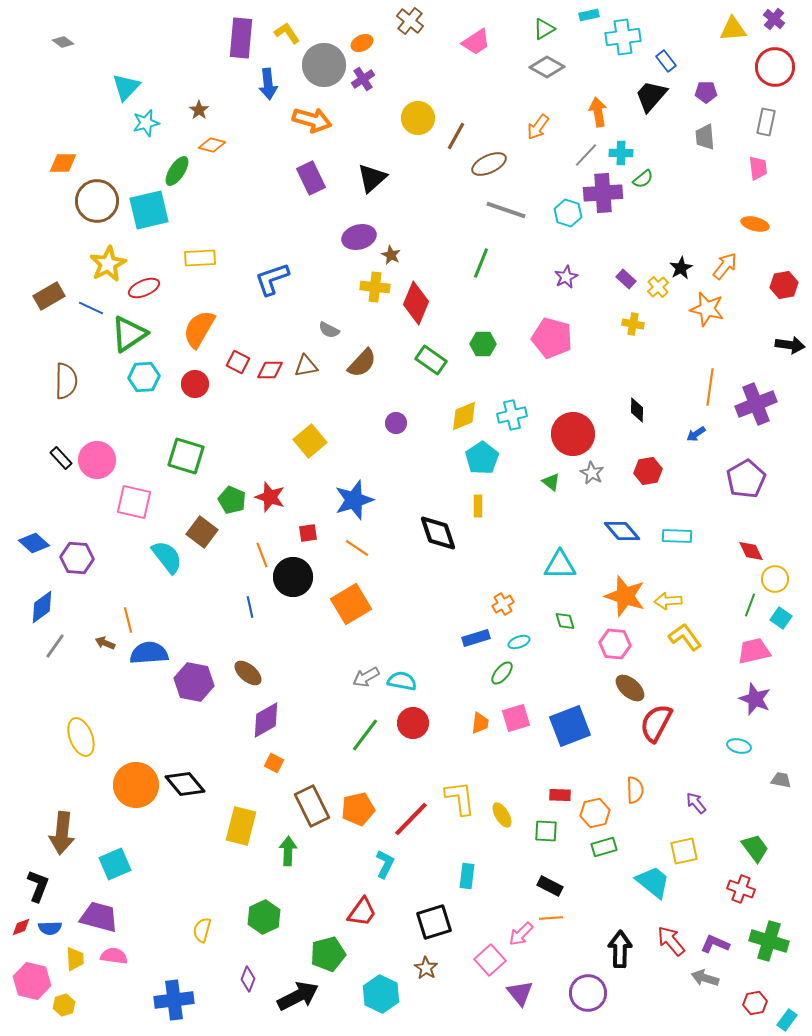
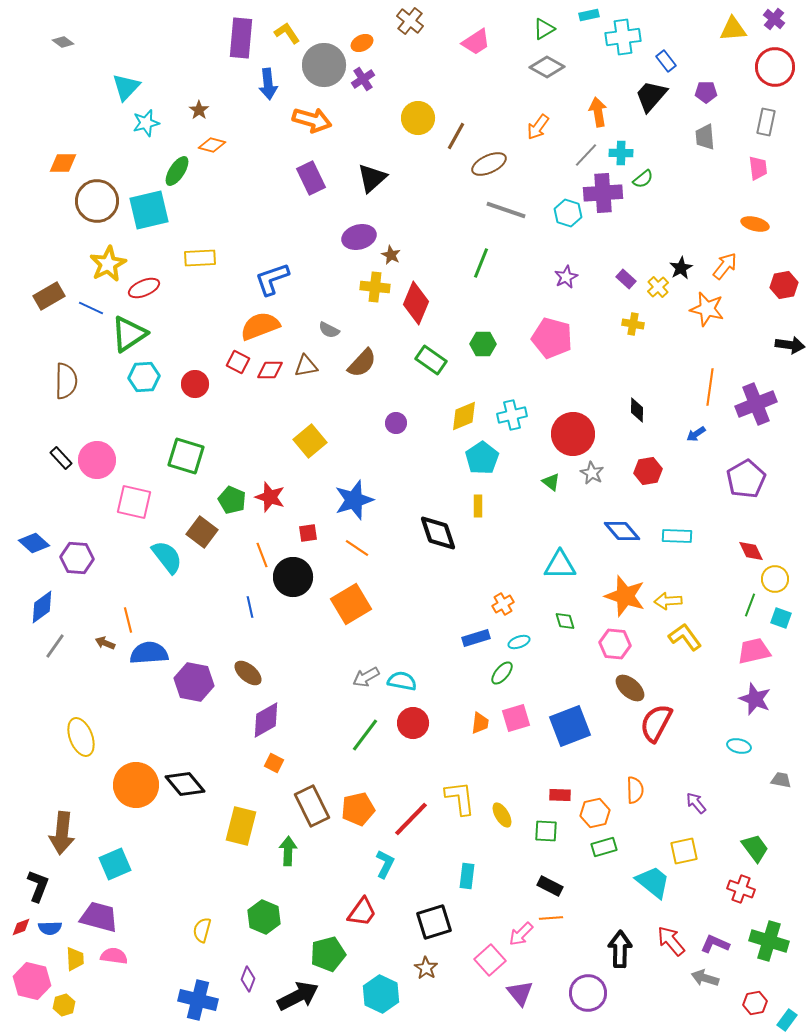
orange semicircle at (199, 329): moved 61 px right, 3 px up; rotated 39 degrees clockwise
cyan square at (781, 618): rotated 15 degrees counterclockwise
green hexagon at (264, 917): rotated 12 degrees counterclockwise
blue cross at (174, 1000): moved 24 px right; rotated 21 degrees clockwise
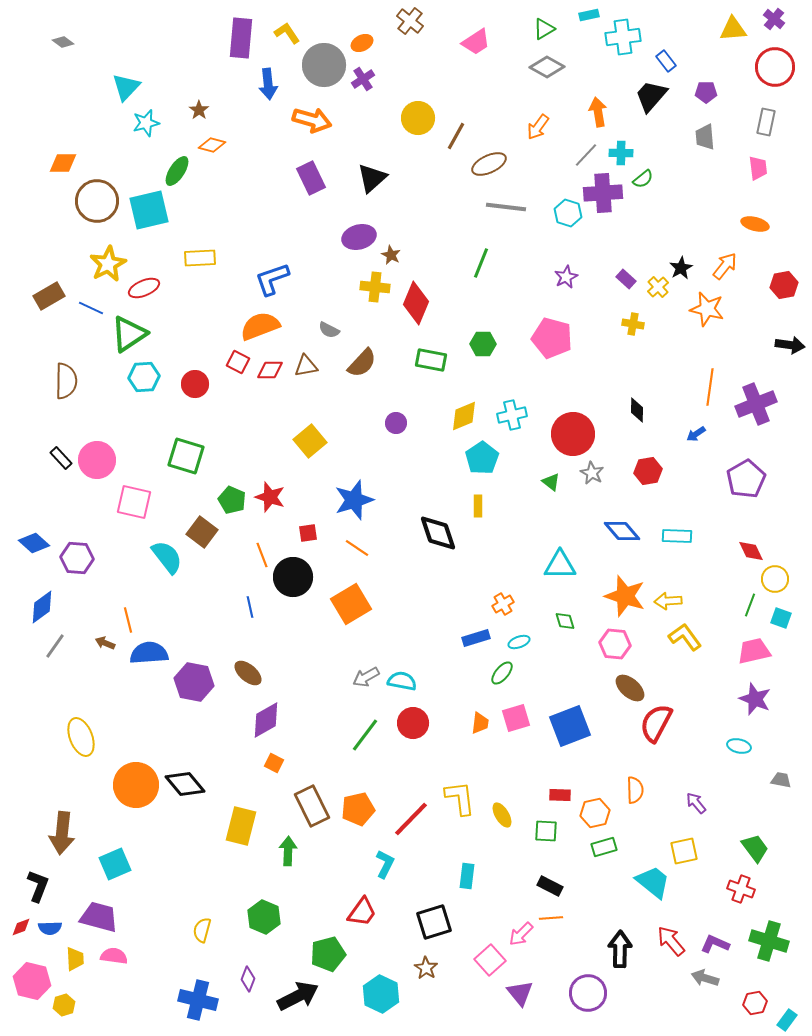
gray line at (506, 210): moved 3 px up; rotated 12 degrees counterclockwise
green rectangle at (431, 360): rotated 24 degrees counterclockwise
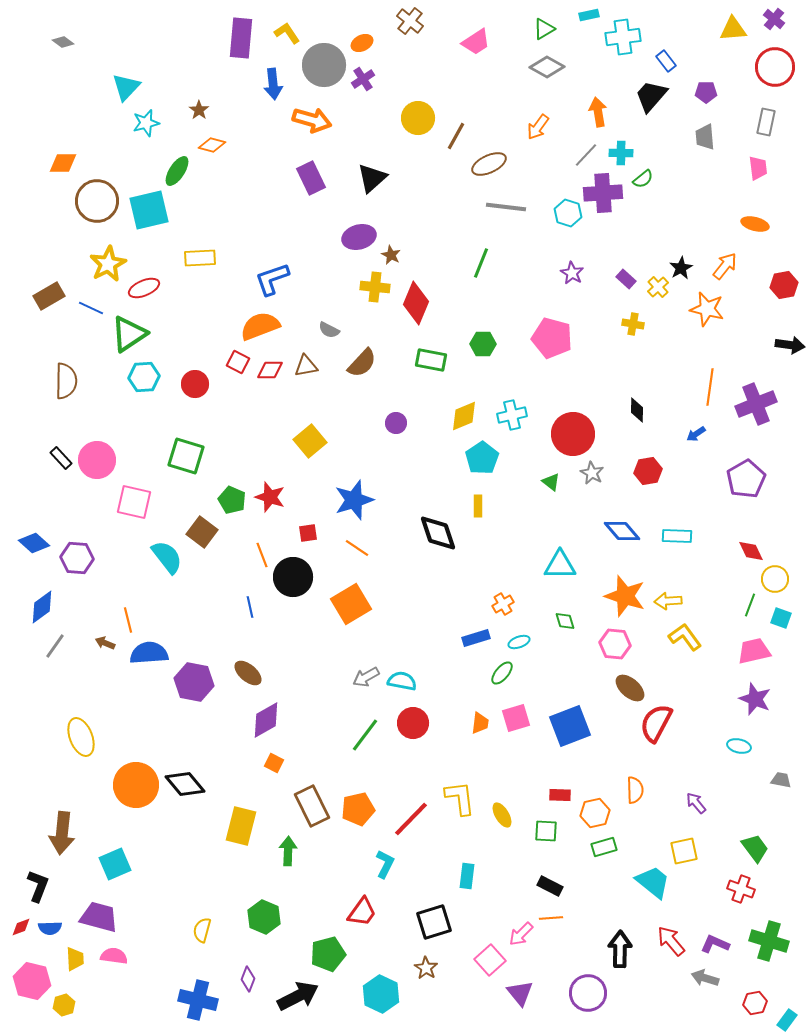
blue arrow at (268, 84): moved 5 px right
purple star at (566, 277): moved 6 px right, 4 px up; rotated 15 degrees counterclockwise
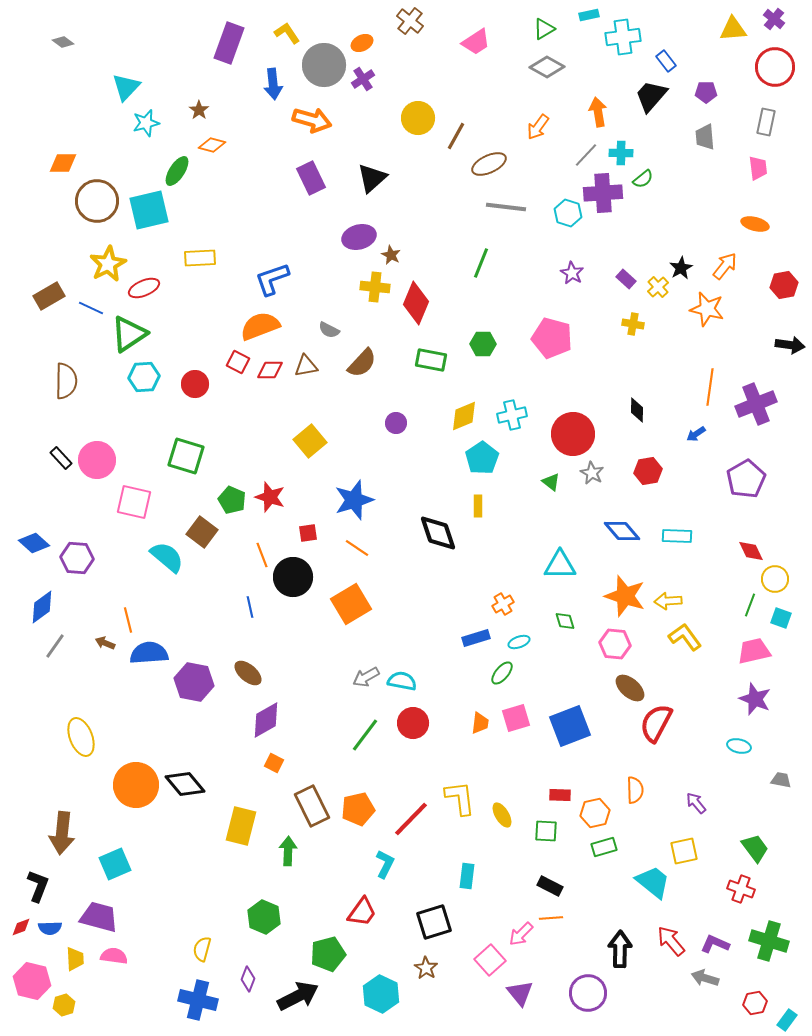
purple rectangle at (241, 38): moved 12 px left, 5 px down; rotated 15 degrees clockwise
cyan semicircle at (167, 557): rotated 12 degrees counterclockwise
yellow semicircle at (202, 930): moved 19 px down
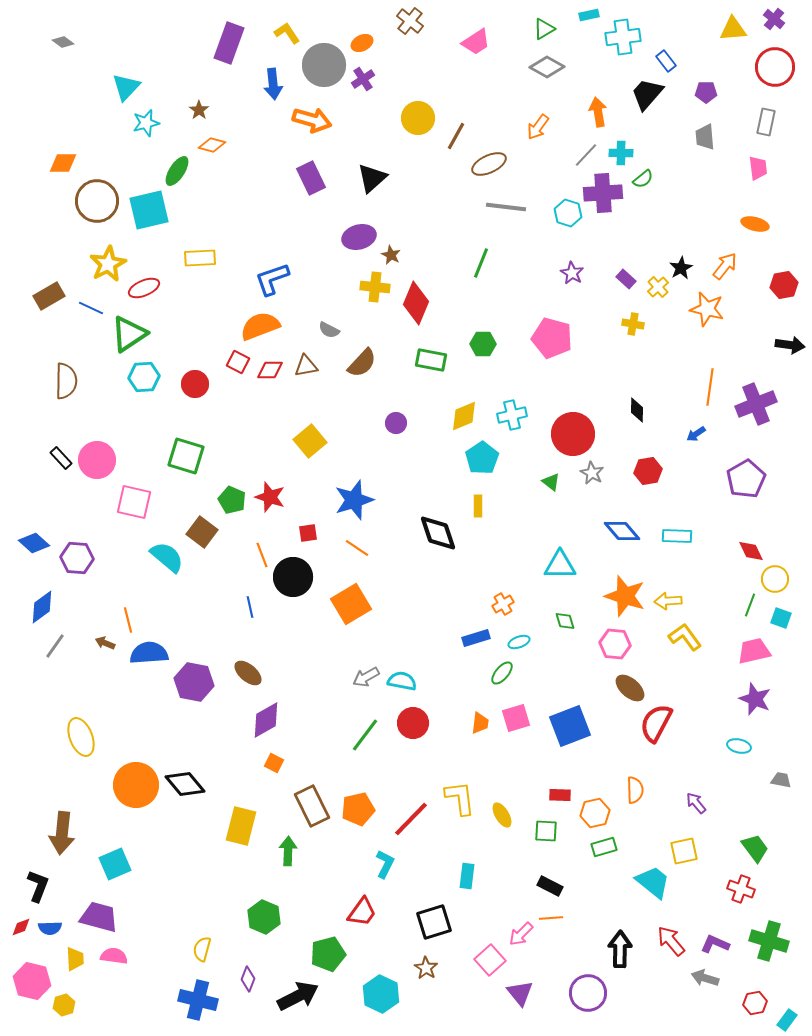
black trapezoid at (651, 96): moved 4 px left, 2 px up
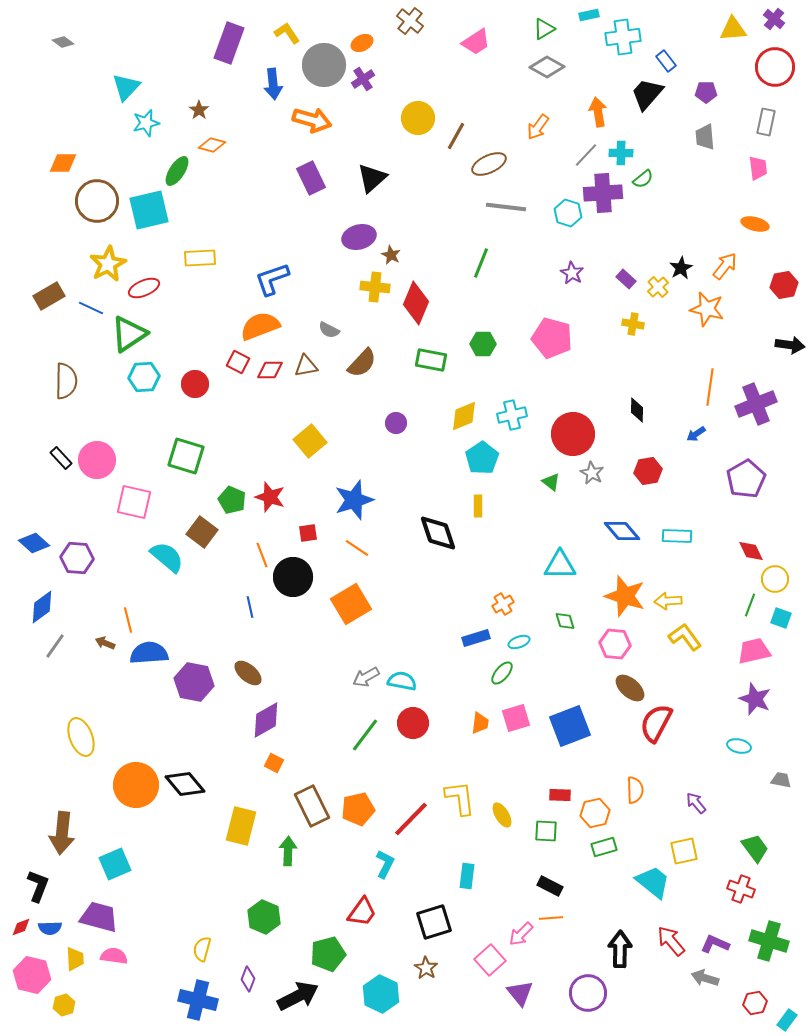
pink hexagon at (32, 981): moved 6 px up
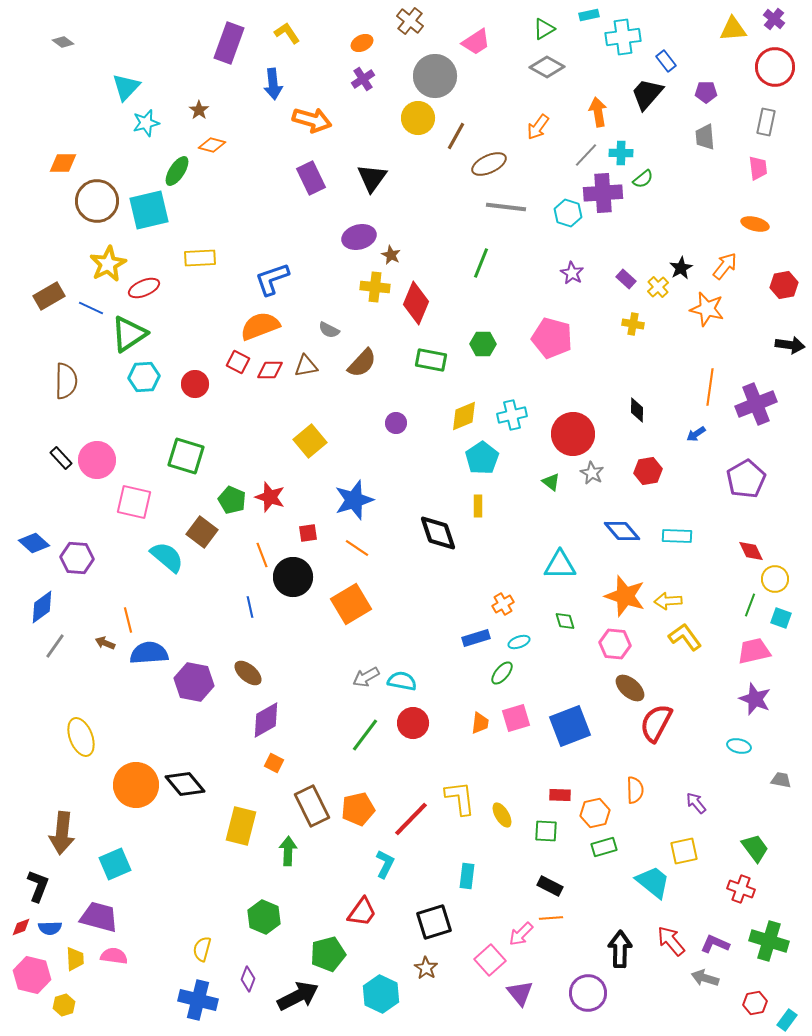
gray circle at (324, 65): moved 111 px right, 11 px down
black triangle at (372, 178): rotated 12 degrees counterclockwise
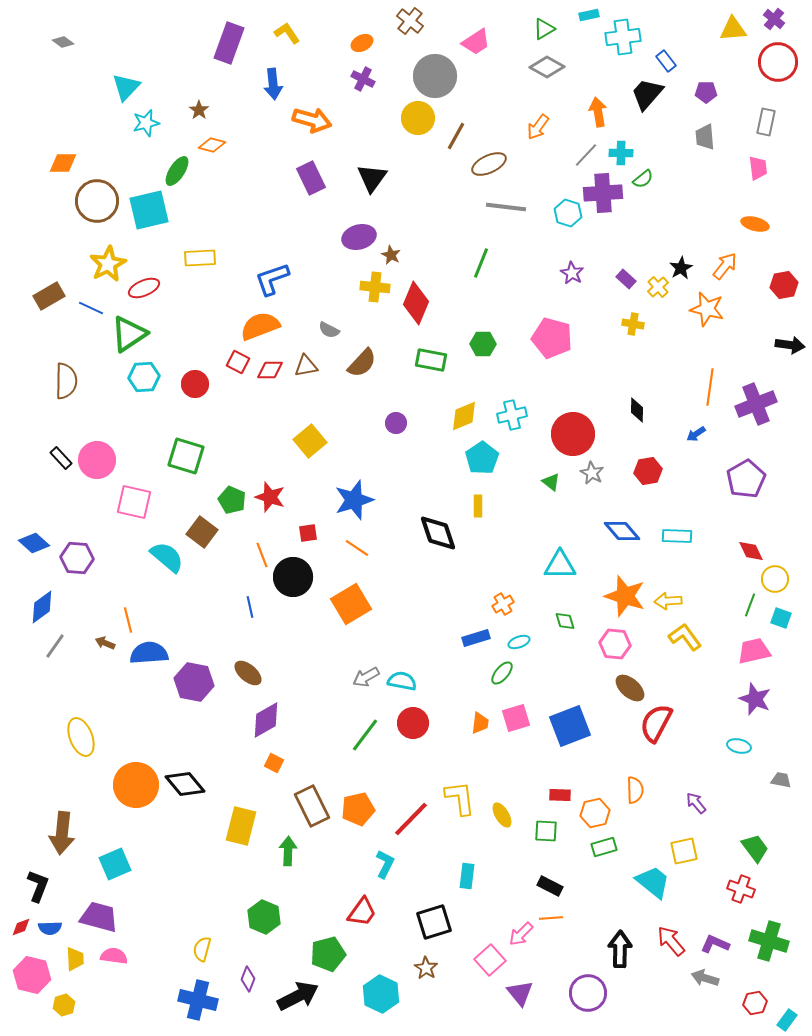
red circle at (775, 67): moved 3 px right, 5 px up
purple cross at (363, 79): rotated 30 degrees counterclockwise
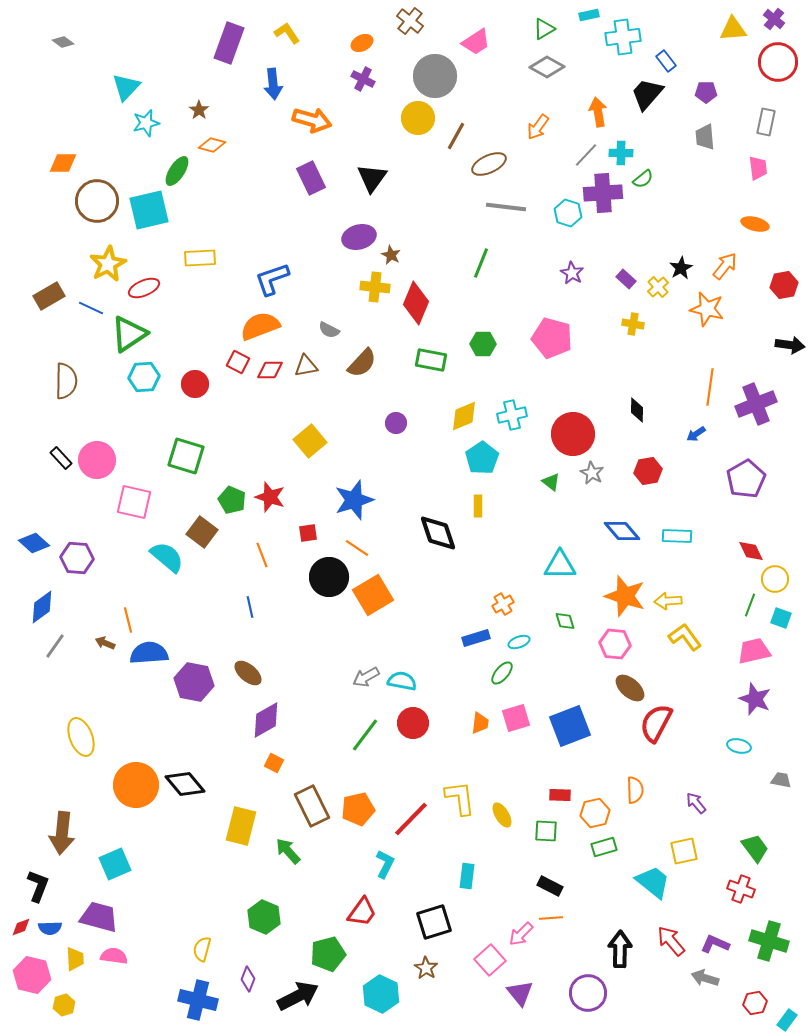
black circle at (293, 577): moved 36 px right
orange square at (351, 604): moved 22 px right, 9 px up
green arrow at (288, 851): rotated 44 degrees counterclockwise
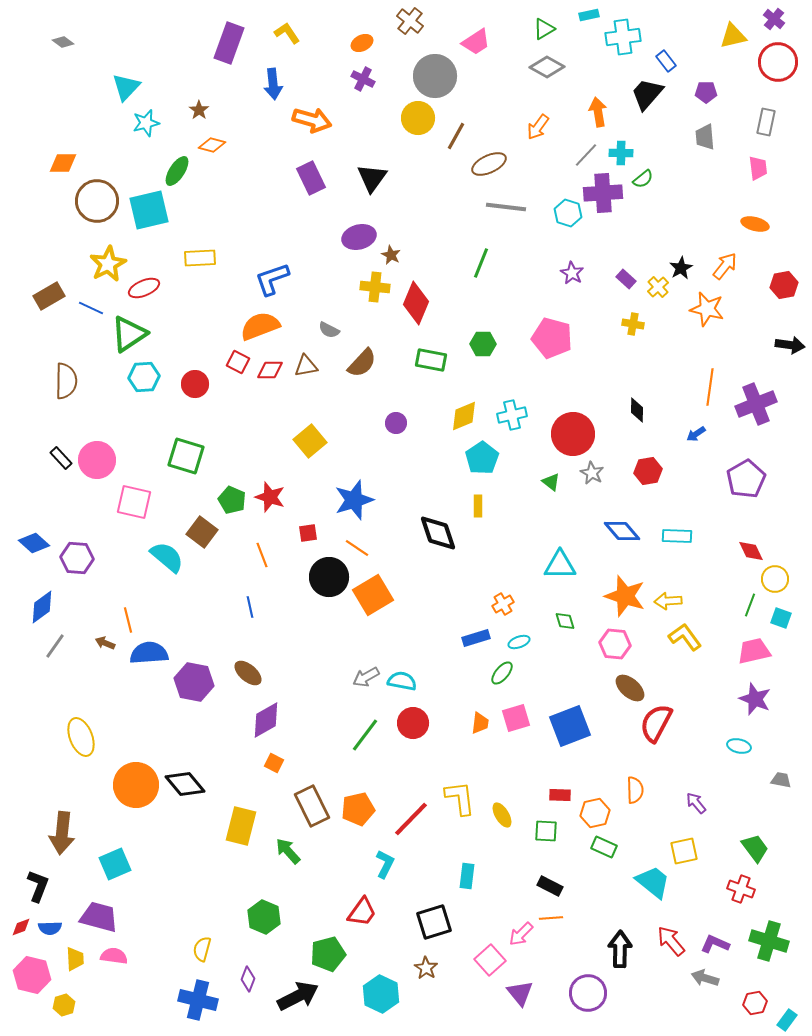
yellow triangle at (733, 29): moved 7 px down; rotated 8 degrees counterclockwise
green rectangle at (604, 847): rotated 40 degrees clockwise
